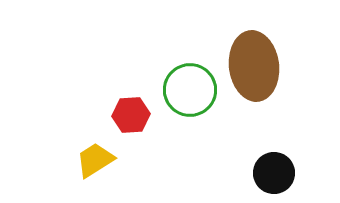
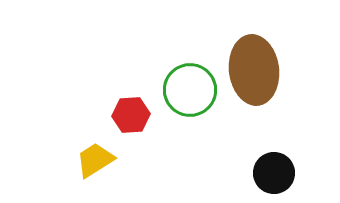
brown ellipse: moved 4 px down
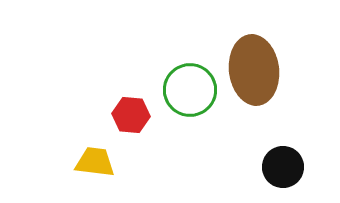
red hexagon: rotated 9 degrees clockwise
yellow trapezoid: moved 2 px down; rotated 39 degrees clockwise
black circle: moved 9 px right, 6 px up
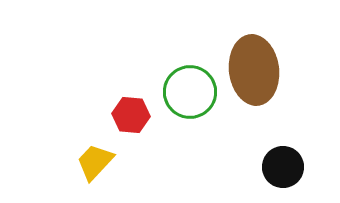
green circle: moved 2 px down
yellow trapezoid: rotated 54 degrees counterclockwise
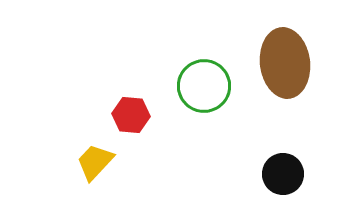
brown ellipse: moved 31 px right, 7 px up
green circle: moved 14 px right, 6 px up
black circle: moved 7 px down
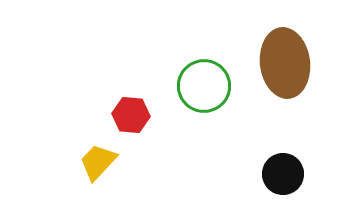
yellow trapezoid: moved 3 px right
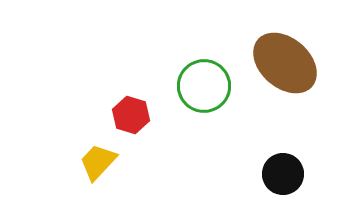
brown ellipse: rotated 42 degrees counterclockwise
red hexagon: rotated 12 degrees clockwise
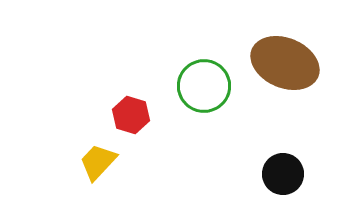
brown ellipse: rotated 18 degrees counterclockwise
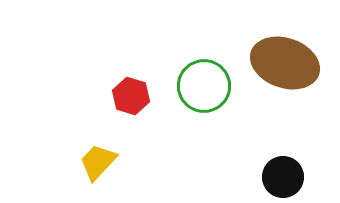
brown ellipse: rotated 4 degrees counterclockwise
red hexagon: moved 19 px up
black circle: moved 3 px down
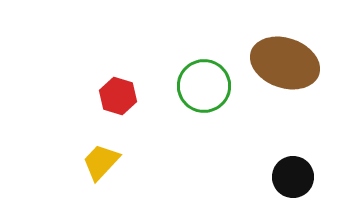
red hexagon: moved 13 px left
yellow trapezoid: moved 3 px right
black circle: moved 10 px right
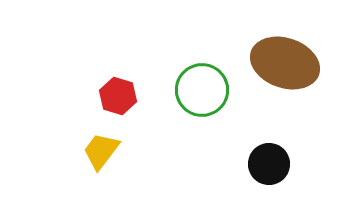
green circle: moved 2 px left, 4 px down
yellow trapezoid: moved 11 px up; rotated 6 degrees counterclockwise
black circle: moved 24 px left, 13 px up
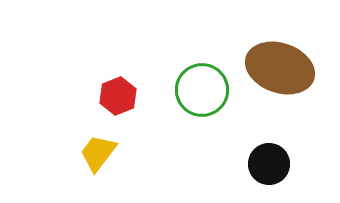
brown ellipse: moved 5 px left, 5 px down
red hexagon: rotated 21 degrees clockwise
yellow trapezoid: moved 3 px left, 2 px down
